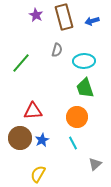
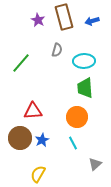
purple star: moved 2 px right, 5 px down
green trapezoid: rotated 15 degrees clockwise
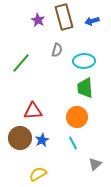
yellow semicircle: rotated 30 degrees clockwise
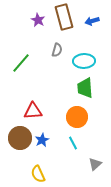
yellow semicircle: rotated 84 degrees counterclockwise
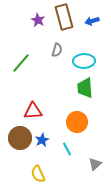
orange circle: moved 5 px down
cyan line: moved 6 px left, 6 px down
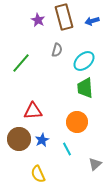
cyan ellipse: rotated 40 degrees counterclockwise
brown circle: moved 1 px left, 1 px down
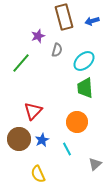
purple star: moved 16 px down; rotated 24 degrees clockwise
red triangle: rotated 42 degrees counterclockwise
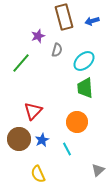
gray triangle: moved 3 px right, 6 px down
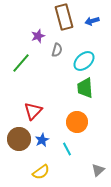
yellow semicircle: moved 3 px right, 2 px up; rotated 102 degrees counterclockwise
